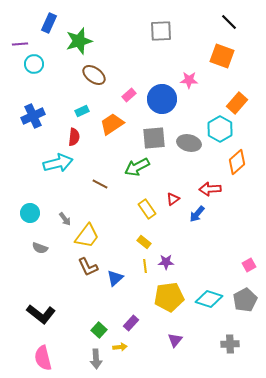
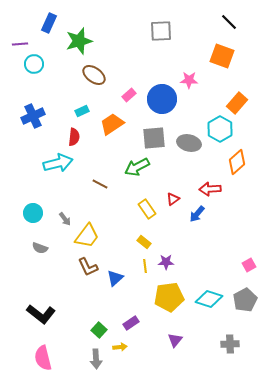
cyan circle at (30, 213): moved 3 px right
purple rectangle at (131, 323): rotated 14 degrees clockwise
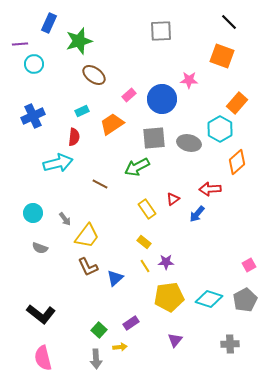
yellow line at (145, 266): rotated 24 degrees counterclockwise
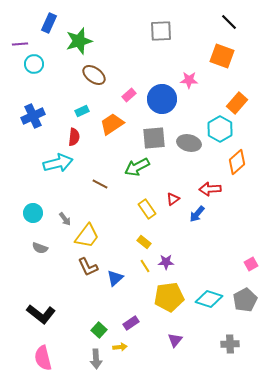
pink square at (249, 265): moved 2 px right, 1 px up
